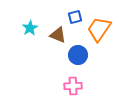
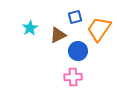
brown triangle: rotated 48 degrees counterclockwise
blue circle: moved 4 px up
pink cross: moved 9 px up
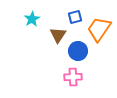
cyan star: moved 2 px right, 9 px up
brown triangle: rotated 30 degrees counterclockwise
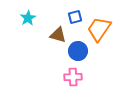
cyan star: moved 4 px left, 1 px up
brown triangle: rotated 48 degrees counterclockwise
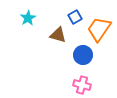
blue square: rotated 16 degrees counterclockwise
blue circle: moved 5 px right, 4 px down
pink cross: moved 9 px right, 8 px down; rotated 18 degrees clockwise
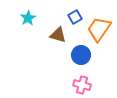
blue circle: moved 2 px left
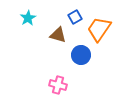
pink cross: moved 24 px left
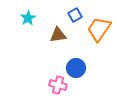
blue square: moved 2 px up
brown triangle: rotated 24 degrees counterclockwise
blue circle: moved 5 px left, 13 px down
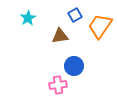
orange trapezoid: moved 1 px right, 3 px up
brown triangle: moved 2 px right, 1 px down
blue circle: moved 2 px left, 2 px up
pink cross: rotated 24 degrees counterclockwise
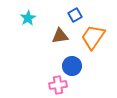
orange trapezoid: moved 7 px left, 11 px down
blue circle: moved 2 px left
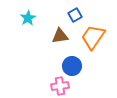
pink cross: moved 2 px right, 1 px down
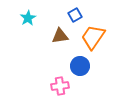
blue circle: moved 8 px right
